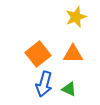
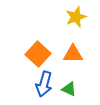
orange square: rotated 10 degrees counterclockwise
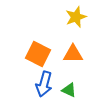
orange square: rotated 15 degrees counterclockwise
green triangle: moved 1 px down
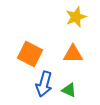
orange square: moved 8 px left
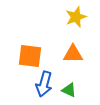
orange square: moved 2 px down; rotated 20 degrees counterclockwise
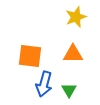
green triangle: rotated 35 degrees clockwise
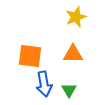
blue arrow: rotated 25 degrees counterclockwise
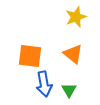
orange triangle: rotated 40 degrees clockwise
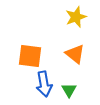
orange triangle: moved 2 px right
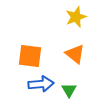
blue arrow: moved 3 px left; rotated 85 degrees counterclockwise
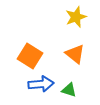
orange square: rotated 25 degrees clockwise
green triangle: rotated 42 degrees counterclockwise
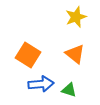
orange square: moved 2 px left, 1 px up
